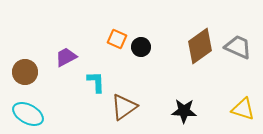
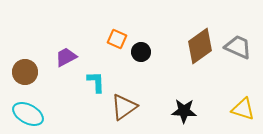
black circle: moved 5 px down
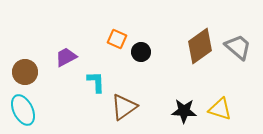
gray trapezoid: rotated 16 degrees clockwise
yellow triangle: moved 23 px left
cyan ellipse: moved 5 px left, 4 px up; rotated 36 degrees clockwise
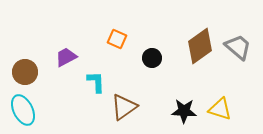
black circle: moved 11 px right, 6 px down
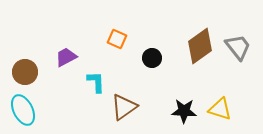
gray trapezoid: rotated 12 degrees clockwise
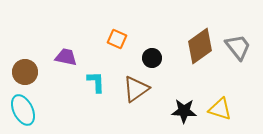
purple trapezoid: rotated 40 degrees clockwise
brown triangle: moved 12 px right, 18 px up
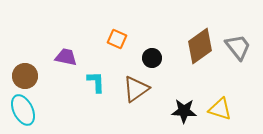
brown circle: moved 4 px down
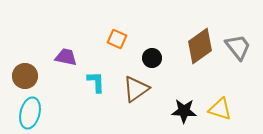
cyan ellipse: moved 7 px right, 3 px down; rotated 40 degrees clockwise
